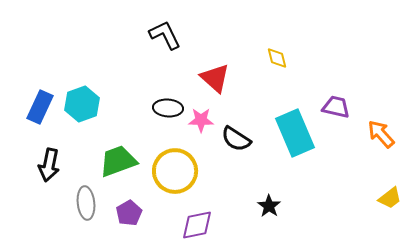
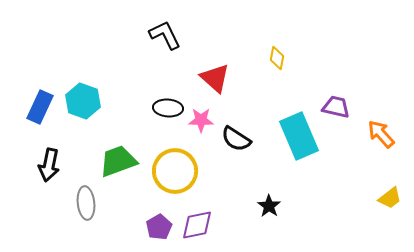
yellow diamond: rotated 25 degrees clockwise
cyan hexagon: moved 1 px right, 3 px up; rotated 20 degrees counterclockwise
cyan rectangle: moved 4 px right, 3 px down
purple pentagon: moved 30 px right, 14 px down
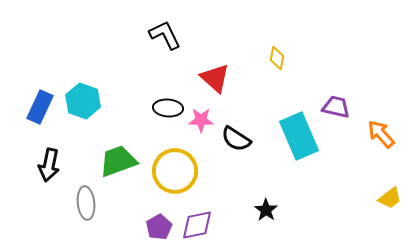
black star: moved 3 px left, 4 px down
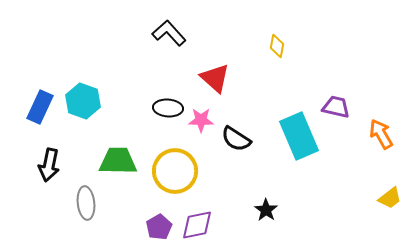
black L-shape: moved 4 px right, 2 px up; rotated 16 degrees counterclockwise
yellow diamond: moved 12 px up
orange arrow: rotated 12 degrees clockwise
green trapezoid: rotated 21 degrees clockwise
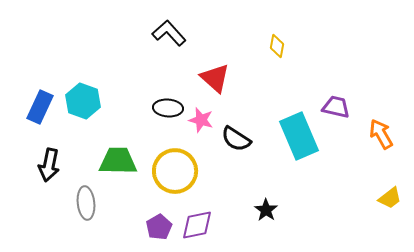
pink star: rotated 15 degrees clockwise
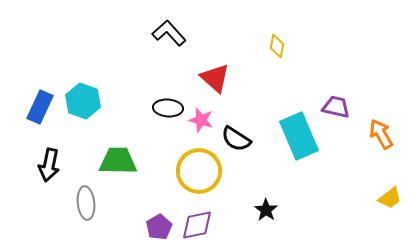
yellow circle: moved 24 px right
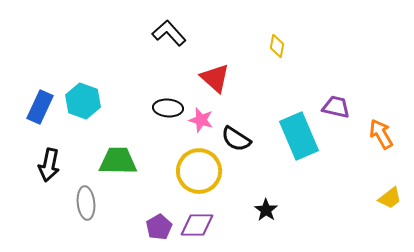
purple diamond: rotated 12 degrees clockwise
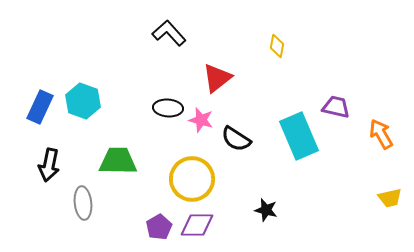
red triangle: moved 2 px right; rotated 40 degrees clockwise
yellow circle: moved 7 px left, 8 px down
yellow trapezoid: rotated 25 degrees clockwise
gray ellipse: moved 3 px left
black star: rotated 20 degrees counterclockwise
